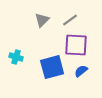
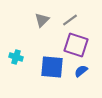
purple square: rotated 15 degrees clockwise
blue square: rotated 20 degrees clockwise
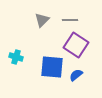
gray line: rotated 35 degrees clockwise
purple square: rotated 15 degrees clockwise
blue semicircle: moved 5 px left, 4 px down
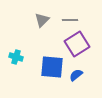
purple square: moved 1 px right, 1 px up; rotated 25 degrees clockwise
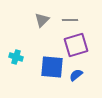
purple square: moved 1 px left, 1 px down; rotated 15 degrees clockwise
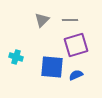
blue semicircle: rotated 16 degrees clockwise
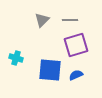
cyan cross: moved 1 px down
blue square: moved 2 px left, 3 px down
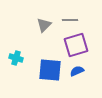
gray triangle: moved 2 px right, 5 px down
blue semicircle: moved 1 px right, 4 px up
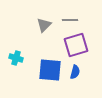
blue semicircle: moved 2 px left, 1 px down; rotated 128 degrees clockwise
